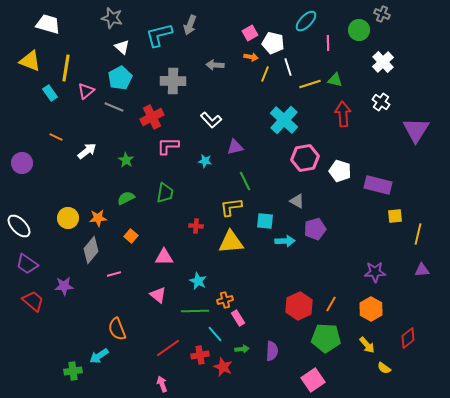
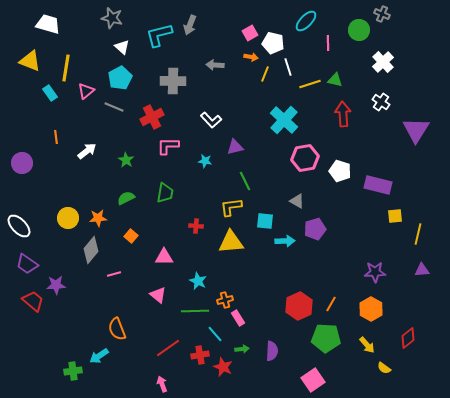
orange line at (56, 137): rotated 56 degrees clockwise
purple star at (64, 286): moved 8 px left, 1 px up
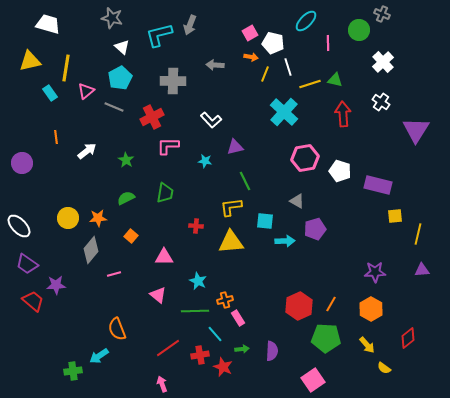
yellow triangle at (30, 61): rotated 35 degrees counterclockwise
cyan cross at (284, 120): moved 8 px up
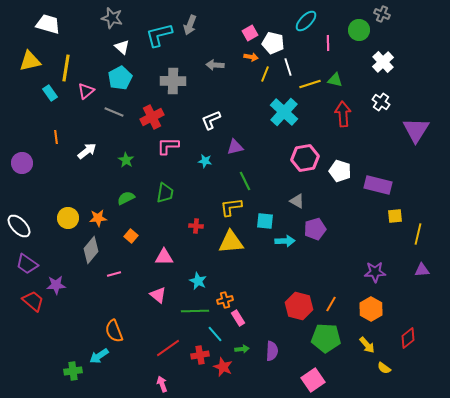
gray line at (114, 107): moved 5 px down
white L-shape at (211, 120): rotated 110 degrees clockwise
red hexagon at (299, 306): rotated 20 degrees counterclockwise
orange semicircle at (117, 329): moved 3 px left, 2 px down
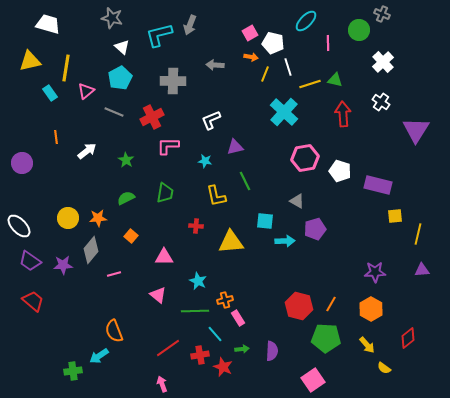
yellow L-shape at (231, 207): moved 15 px left, 11 px up; rotated 95 degrees counterclockwise
purple trapezoid at (27, 264): moved 3 px right, 3 px up
purple star at (56, 285): moved 7 px right, 20 px up
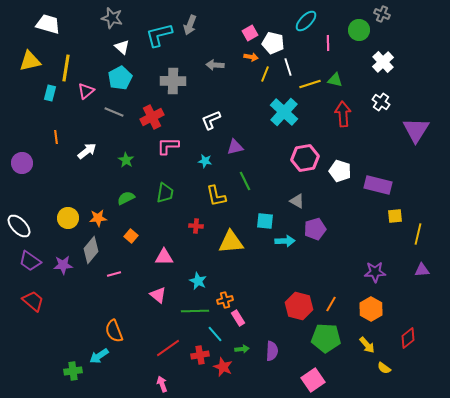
cyan rectangle at (50, 93): rotated 49 degrees clockwise
